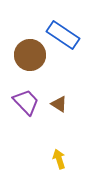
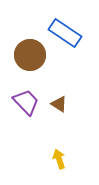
blue rectangle: moved 2 px right, 2 px up
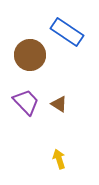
blue rectangle: moved 2 px right, 1 px up
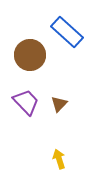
blue rectangle: rotated 8 degrees clockwise
brown triangle: rotated 42 degrees clockwise
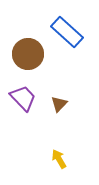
brown circle: moved 2 px left, 1 px up
purple trapezoid: moved 3 px left, 4 px up
yellow arrow: rotated 12 degrees counterclockwise
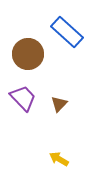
yellow arrow: rotated 30 degrees counterclockwise
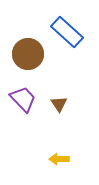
purple trapezoid: moved 1 px down
brown triangle: rotated 18 degrees counterclockwise
yellow arrow: rotated 30 degrees counterclockwise
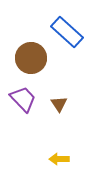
brown circle: moved 3 px right, 4 px down
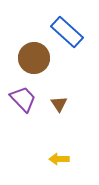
brown circle: moved 3 px right
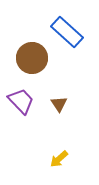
brown circle: moved 2 px left
purple trapezoid: moved 2 px left, 2 px down
yellow arrow: rotated 42 degrees counterclockwise
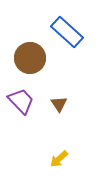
brown circle: moved 2 px left
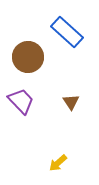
brown circle: moved 2 px left, 1 px up
brown triangle: moved 12 px right, 2 px up
yellow arrow: moved 1 px left, 4 px down
